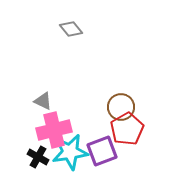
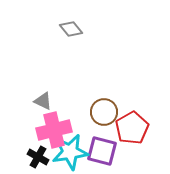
brown circle: moved 17 px left, 5 px down
red pentagon: moved 5 px right, 1 px up
purple square: rotated 36 degrees clockwise
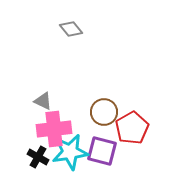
pink cross: moved 1 px up; rotated 8 degrees clockwise
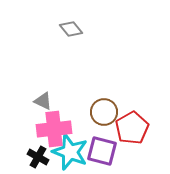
cyan star: rotated 30 degrees clockwise
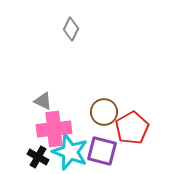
gray diamond: rotated 65 degrees clockwise
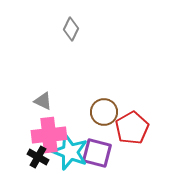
pink cross: moved 5 px left, 6 px down
purple square: moved 5 px left, 2 px down
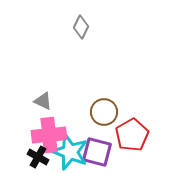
gray diamond: moved 10 px right, 2 px up
red pentagon: moved 7 px down
purple square: moved 1 px up
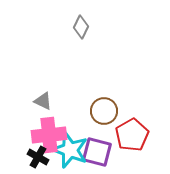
brown circle: moved 1 px up
cyan star: moved 2 px up
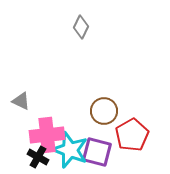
gray triangle: moved 22 px left
pink cross: moved 2 px left
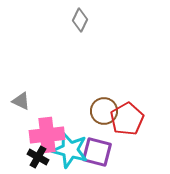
gray diamond: moved 1 px left, 7 px up
red pentagon: moved 5 px left, 16 px up
cyan star: rotated 6 degrees counterclockwise
